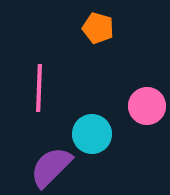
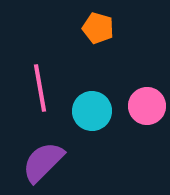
pink line: moved 1 px right; rotated 12 degrees counterclockwise
cyan circle: moved 23 px up
purple semicircle: moved 8 px left, 5 px up
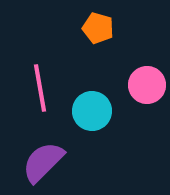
pink circle: moved 21 px up
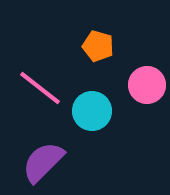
orange pentagon: moved 18 px down
pink line: rotated 42 degrees counterclockwise
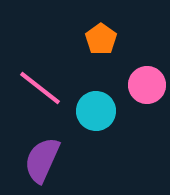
orange pentagon: moved 3 px right, 7 px up; rotated 20 degrees clockwise
cyan circle: moved 4 px right
purple semicircle: moved 1 px left, 2 px up; rotated 21 degrees counterclockwise
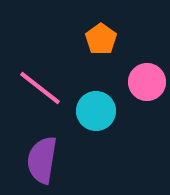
pink circle: moved 3 px up
purple semicircle: rotated 15 degrees counterclockwise
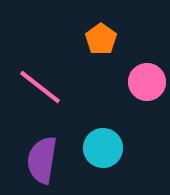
pink line: moved 1 px up
cyan circle: moved 7 px right, 37 px down
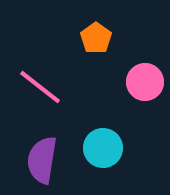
orange pentagon: moved 5 px left, 1 px up
pink circle: moved 2 px left
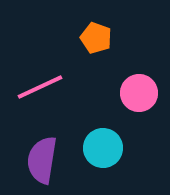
orange pentagon: rotated 16 degrees counterclockwise
pink circle: moved 6 px left, 11 px down
pink line: rotated 63 degrees counterclockwise
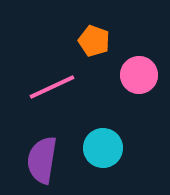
orange pentagon: moved 2 px left, 3 px down
pink line: moved 12 px right
pink circle: moved 18 px up
